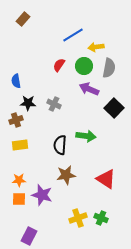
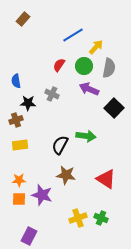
yellow arrow: rotated 140 degrees clockwise
gray cross: moved 2 px left, 10 px up
black semicircle: rotated 24 degrees clockwise
brown star: rotated 18 degrees clockwise
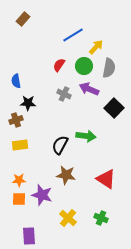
gray cross: moved 12 px right
yellow cross: moved 10 px left; rotated 30 degrees counterclockwise
purple rectangle: rotated 30 degrees counterclockwise
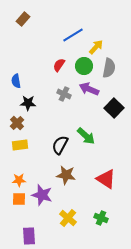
brown cross: moved 1 px right, 3 px down; rotated 24 degrees counterclockwise
green arrow: rotated 36 degrees clockwise
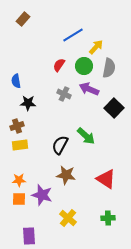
brown cross: moved 3 px down; rotated 24 degrees clockwise
green cross: moved 7 px right; rotated 24 degrees counterclockwise
